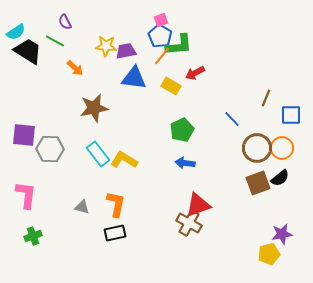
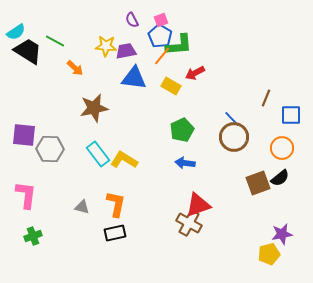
purple semicircle: moved 67 px right, 2 px up
brown circle: moved 23 px left, 11 px up
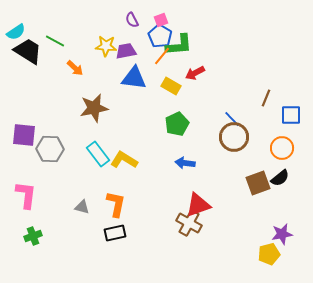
green pentagon: moved 5 px left, 6 px up
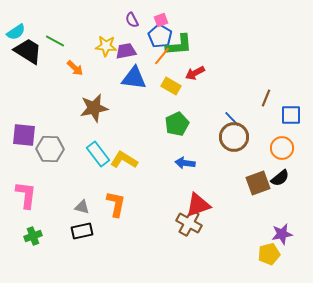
black rectangle: moved 33 px left, 2 px up
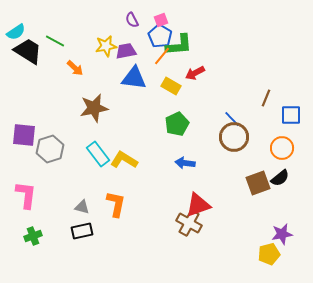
yellow star: rotated 15 degrees counterclockwise
gray hexagon: rotated 20 degrees counterclockwise
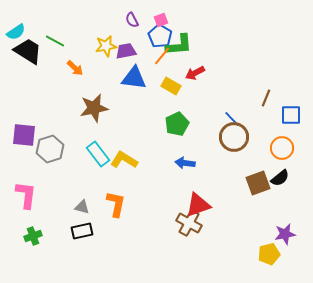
purple star: moved 3 px right
